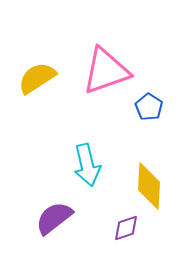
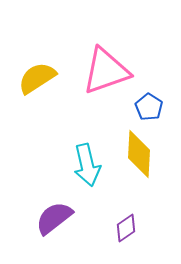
yellow diamond: moved 10 px left, 32 px up
purple diamond: rotated 16 degrees counterclockwise
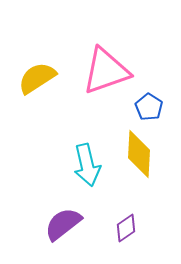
purple semicircle: moved 9 px right, 6 px down
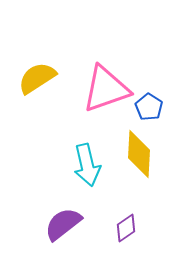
pink triangle: moved 18 px down
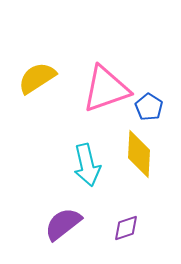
purple diamond: rotated 16 degrees clockwise
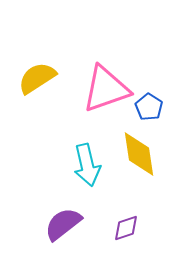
yellow diamond: rotated 12 degrees counterclockwise
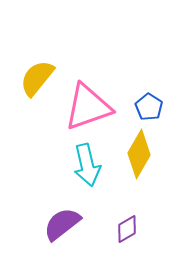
yellow semicircle: rotated 18 degrees counterclockwise
pink triangle: moved 18 px left, 18 px down
yellow diamond: rotated 39 degrees clockwise
purple semicircle: moved 1 px left
purple diamond: moved 1 px right, 1 px down; rotated 12 degrees counterclockwise
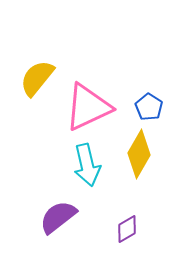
pink triangle: rotated 6 degrees counterclockwise
purple semicircle: moved 4 px left, 7 px up
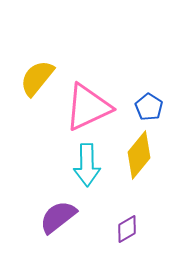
yellow diamond: moved 1 px down; rotated 9 degrees clockwise
cyan arrow: rotated 12 degrees clockwise
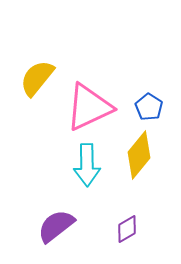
pink triangle: moved 1 px right
purple semicircle: moved 2 px left, 9 px down
